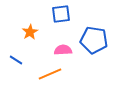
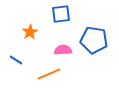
orange line: moved 1 px left
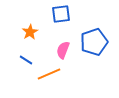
blue pentagon: moved 2 px down; rotated 28 degrees counterclockwise
pink semicircle: rotated 66 degrees counterclockwise
blue line: moved 10 px right
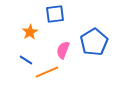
blue square: moved 6 px left
blue pentagon: rotated 12 degrees counterclockwise
orange line: moved 2 px left, 2 px up
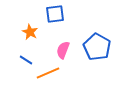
orange star: rotated 14 degrees counterclockwise
blue pentagon: moved 3 px right, 5 px down; rotated 12 degrees counterclockwise
orange line: moved 1 px right, 1 px down
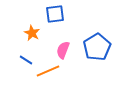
orange star: moved 2 px right, 1 px down
blue pentagon: rotated 12 degrees clockwise
orange line: moved 2 px up
